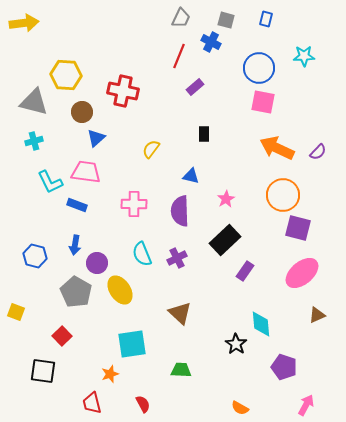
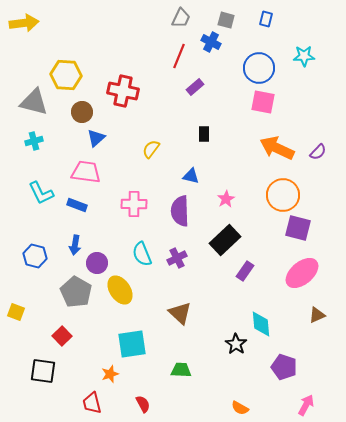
cyan L-shape at (50, 182): moved 9 px left, 11 px down
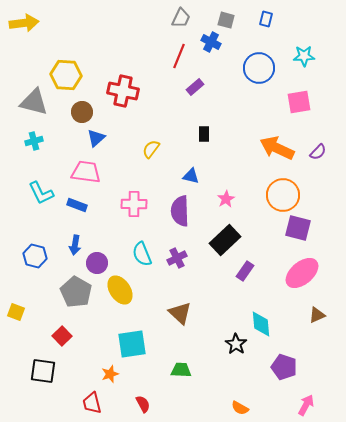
pink square at (263, 102): moved 36 px right; rotated 20 degrees counterclockwise
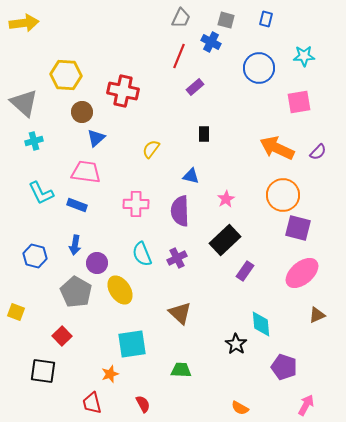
gray triangle at (34, 102): moved 10 px left, 1 px down; rotated 28 degrees clockwise
pink cross at (134, 204): moved 2 px right
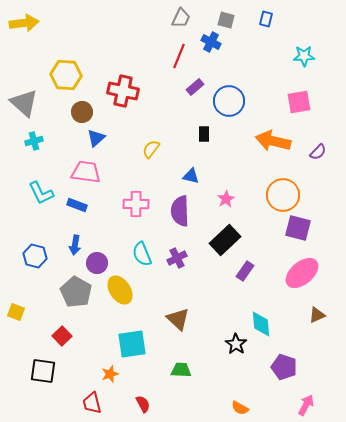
blue circle at (259, 68): moved 30 px left, 33 px down
orange arrow at (277, 148): moved 4 px left, 7 px up; rotated 12 degrees counterclockwise
brown triangle at (180, 313): moved 2 px left, 6 px down
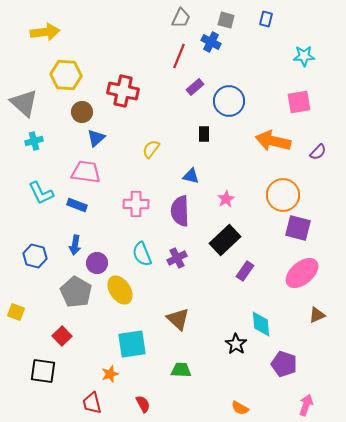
yellow arrow at (24, 23): moved 21 px right, 9 px down
purple pentagon at (284, 367): moved 3 px up
pink arrow at (306, 405): rotated 10 degrees counterclockwise
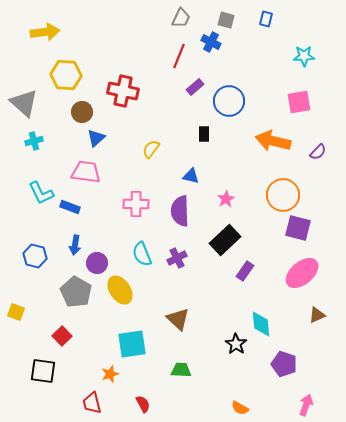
blue rectangle at (77, 205): moved 7 px left, 2 px down
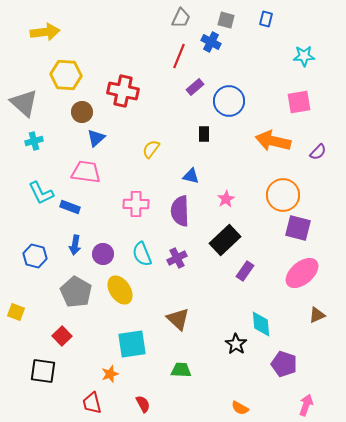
purple circle at (97, 263): moved 6 px right, 9 px up
